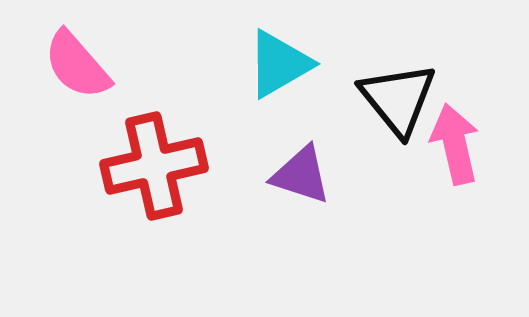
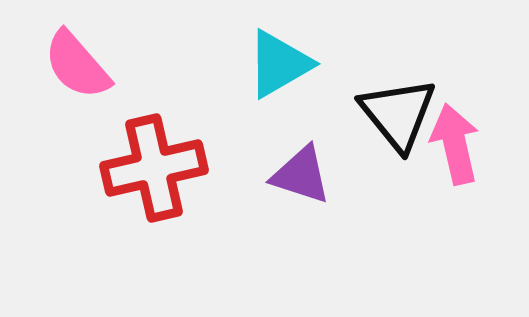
black triangle: moved 15 px down
red cross: moved 2 px down
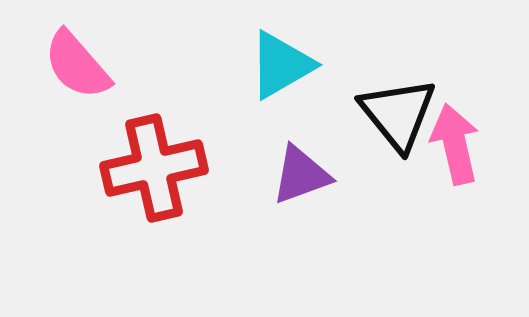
cyan triangle: moved 2 px right, 1 px down
purple triangle: rotated 38 degrees counterclockwise
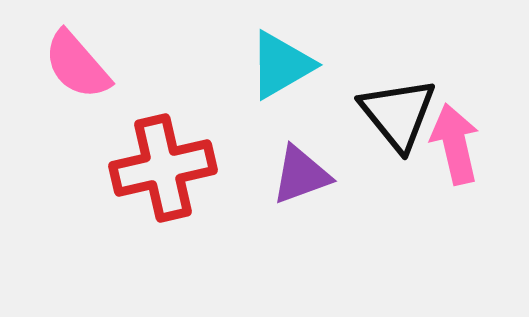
red cross: moved 9 px right
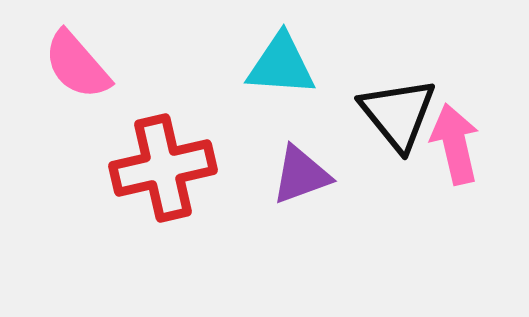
cyan triangle: rotated 34 degrees clockwise
